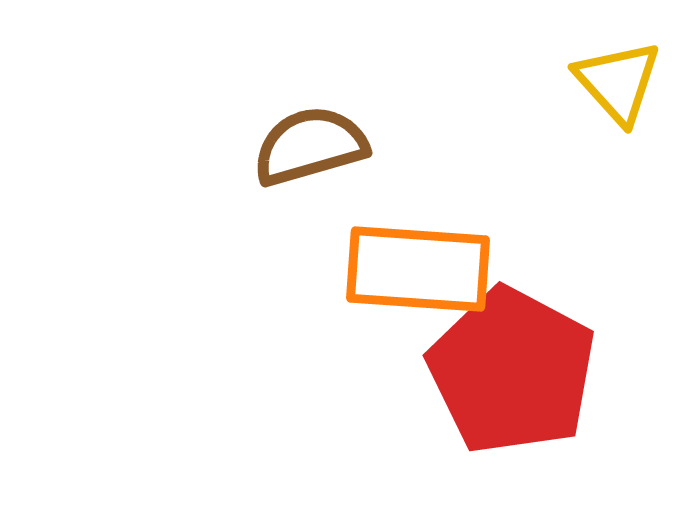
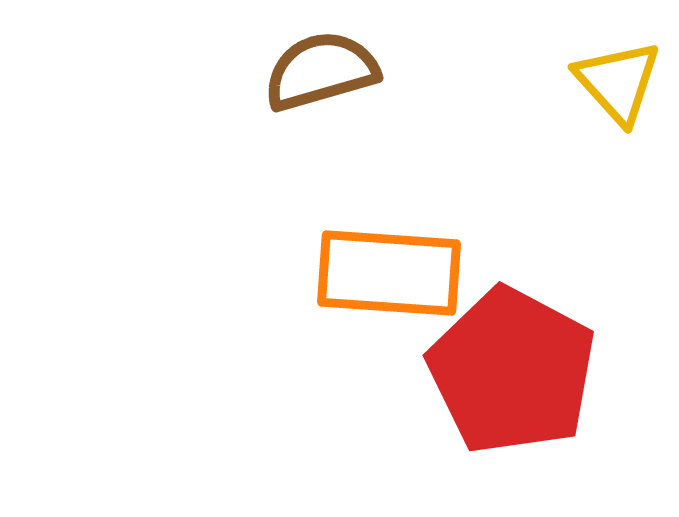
brown semicircle: moved 11 px right, 75 px up
orange rectangle: moved 29 px left, 4 px down
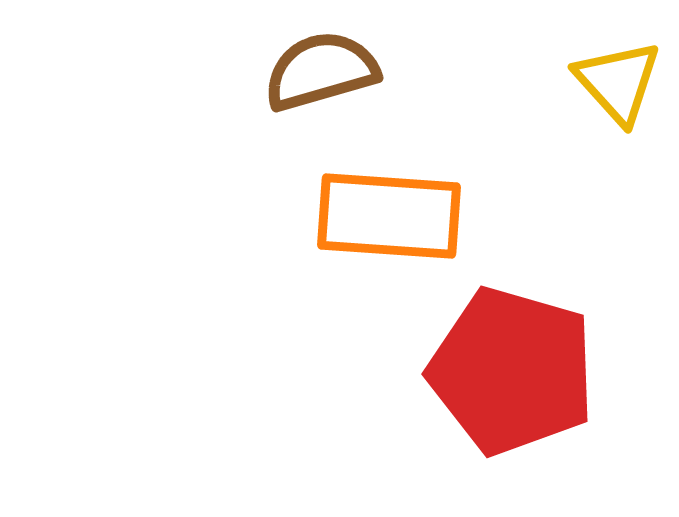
orange rectangle: moved 57 px up
red pentagon: rotated 12 degrees counterclockwise
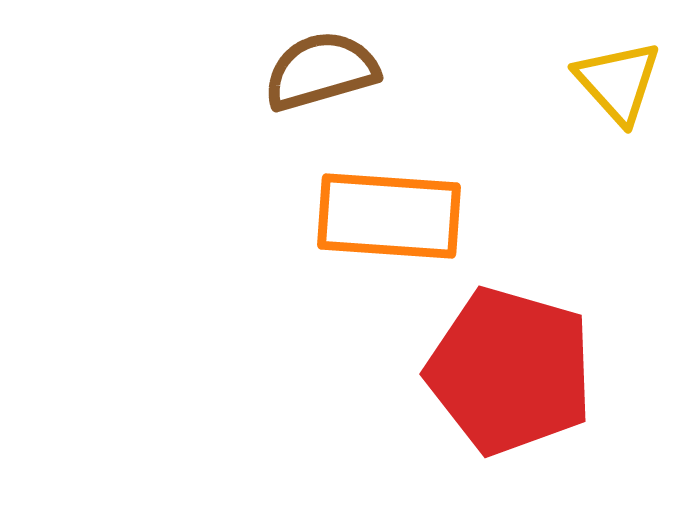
red pentagon: moved 2 px left
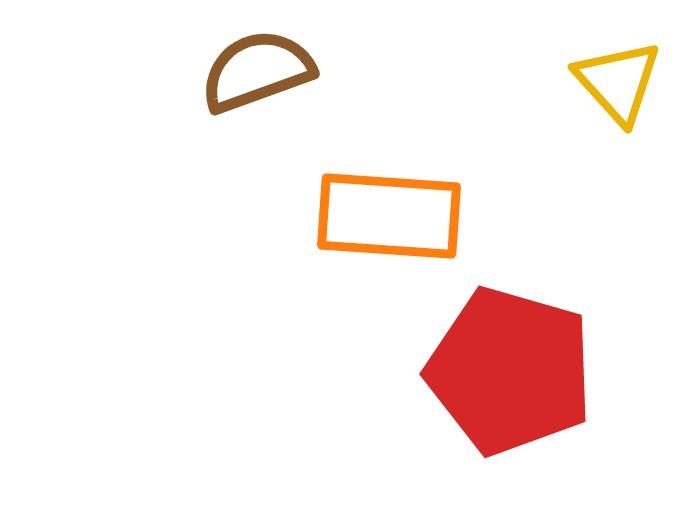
brown semicircle: moved 64 px left; rotated 4 degrees counterclockwise
